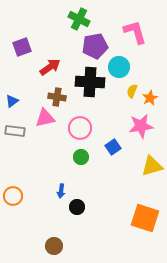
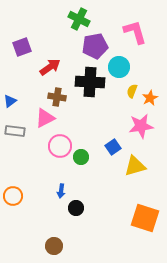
blue triangle: moved 2 px left
pink triangle: rotated 15 degrees counterclockwise
pink circle: moved 20 px left, 18 px down
yellow triangle: moved 17 px left
black circle: moved 1 px left, 1 px down
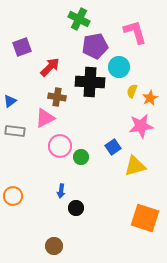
red arrow: rotated 10 degrees counterclockwise
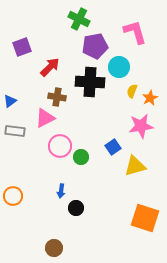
brown circle: moved 2 px down
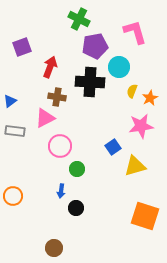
red arrow: rotated 25 degrees counterclockwise
green circle: moved 4 px left, 12 px down
orange square: moved 2 px up
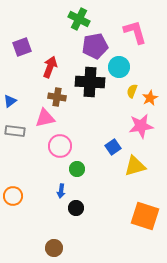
pink triangle: rotated 15 degrees clockwise
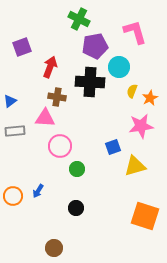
pink triangle: rotated 15 degrees clockwise
gray rectangle: rotated 12 degrees counterclockwise
blue square: rotated 14 degrees clockwise
blue arrow: moved 23 px left; rotated 24 degrees clockwise
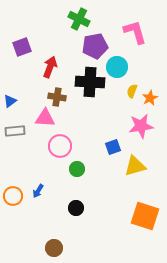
cyan circle: moved 2 px left
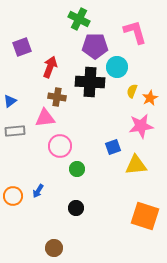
purple pentagon: rotated 10 degrees clockwise
pink triangle: rotated 10 degrees counterclockwise
yellow triangle: moved 1 px right, 1 px up; rotated 10 degrees clockwise
